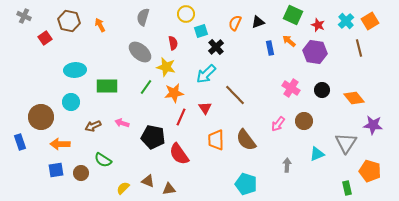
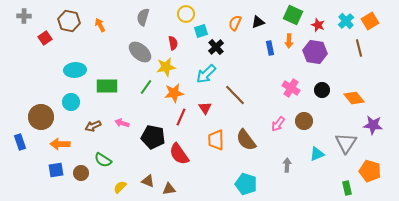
gray cross at (24, 16): rotated 24 degrees counterclockwise
orange arrow at (289, 41): rotated 128 degrees counterclockwise
yellow star at (166, 67): rotated 24 degrees counterclockwise
yellow semicircle at (123, 188): moved 3 px left, 1 px up
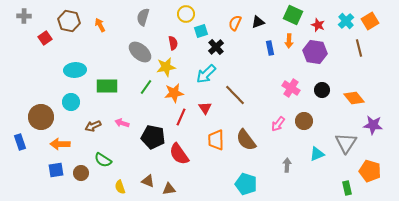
yellow semicircle at (120, 187): rotated 64 degrees counterclockwise
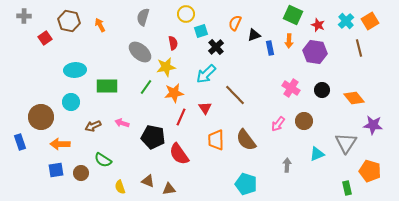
black triangle at (258, 22): moved 4 px left, 13 px down
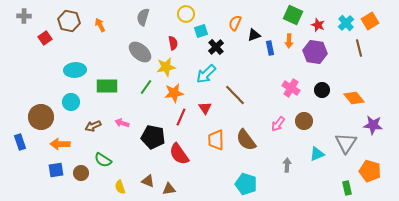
cyan cross at (346, 21): moved 2 px down
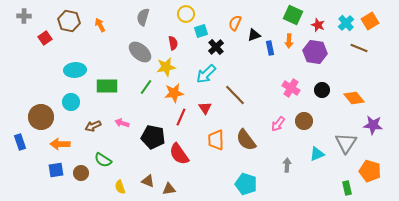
brown line at (359, 48): rotated 54 degrees counterclockwise
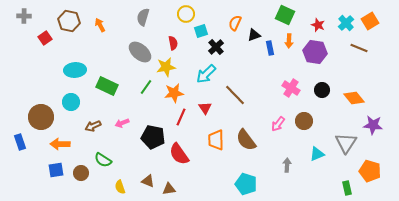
green square at (293, 15): moved 8 px left
green rectangle at (107, 86): rotated 25 degrees clockwise
pink arrow at (122, 123): rotated 40 degrees counterclockwise
